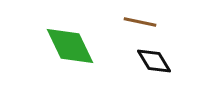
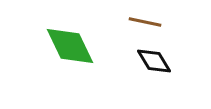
brown line: moved 5 px right
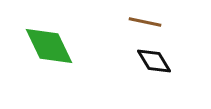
green diamond: moved 21 px left
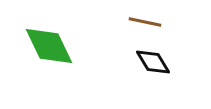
black diamond: moved 1 px left, 1 px down
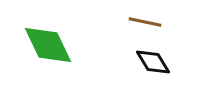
green diamond: moved 1 px left, 1 px up
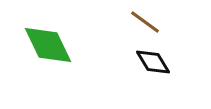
brown line: rotated 24 degrees clockwise
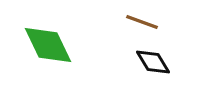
brown line: moved 3 px left; rotated 16 degrees counterclockwise
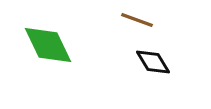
brown line: moved 5 px left, 2 px up
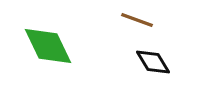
green diamond: moved 1 px down
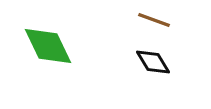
brown line: moved 17 px right
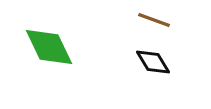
green diamond: moved 1 px right, 1 px down
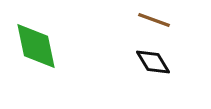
green diamond: moved 13 px left, 1 px up; rotated 14 degrees clockwise
